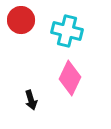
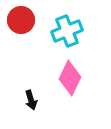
cyan cross: rotated 36 degrees counterclockwise
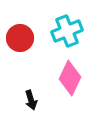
red circle: moved 1 px left, 18 px down
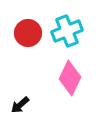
red circle: moved 8 px right, 5 px up
black arrow: moved 11 px left, 5 px down; rotated 66 degrees clockwise
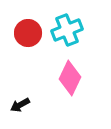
cyan cross: moved 1 px up
black arrow: rotated 12 degrees clockwise
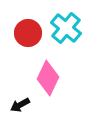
cyan cross: moved 1 px left, 2 px up; rotated 28 degrees counterclockwise
pink diamond: moved 22 px left
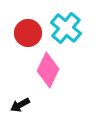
pink diamond: moved 8 px up
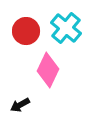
red circle: moved 2 px left, 2 px up
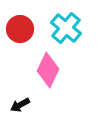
red circle: moved 6 px left, 2 px up
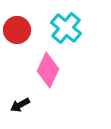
red circle: moved 3 px left, 1 px down
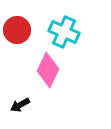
cyan cross: moved 2 px left, 4 px down; rotated 16 degrees counterclockwise
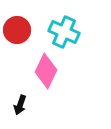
pink diamond: moved 2 px left, 1 px down
black arrow: rotated 42 degrees counterclockwise
